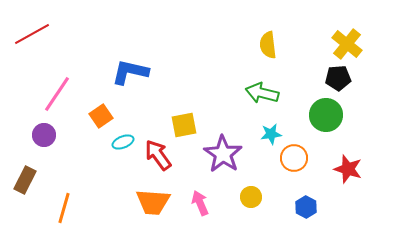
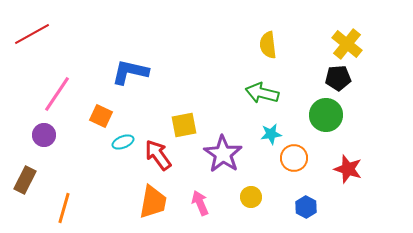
orange square: rotated 30 degrees counterclockwise
orange trapezoid: rotated 84 degrees counterclockwise
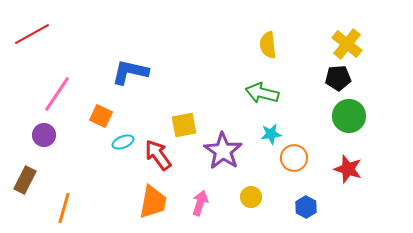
green circle: moved 23 px right, 1 px down
purple star: moved 3 px up
pink arrow: rotated 40 degrees clockwise
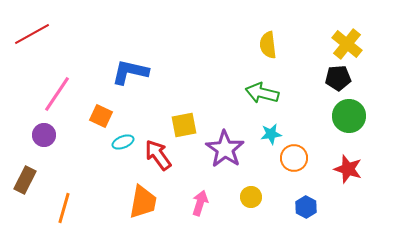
purple star: moved 2 px right, 2 px up
orange trapezoid: moved 10 px left
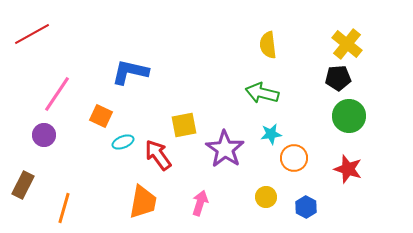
brown rectangle: moved 2 px left, 5 px down
yellow circle: moved 15 px right
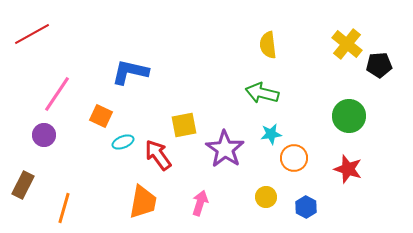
black pentagon: moved 41 px right, 13 px up
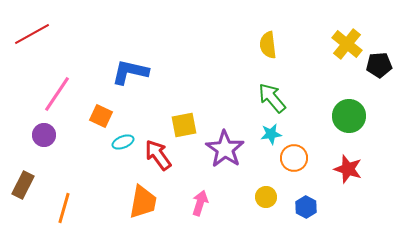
green arrow: moved 10 px right, 5 px down; rotated 36 degrees clockwise
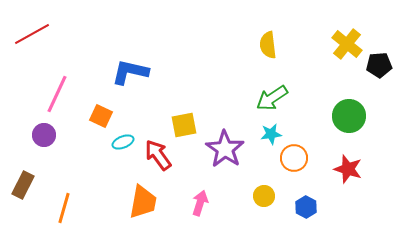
pink line: rotated 9 degrees counterclockwise
green arrow: rotated 84 degrees counterclockwise
yellow circle: moved 2 px left, 1 px up
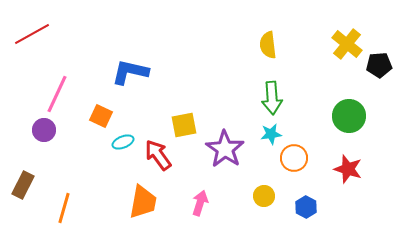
green arrow: rotated 60 degrees counterclockwise
purple circle: moved 5 px up
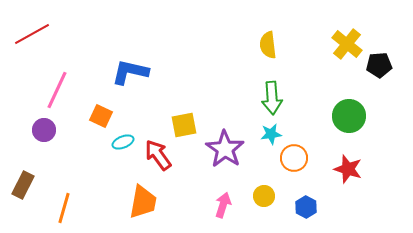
pink line: moved 4 px up
pink arrow: moved 23 px right, 2 px down
